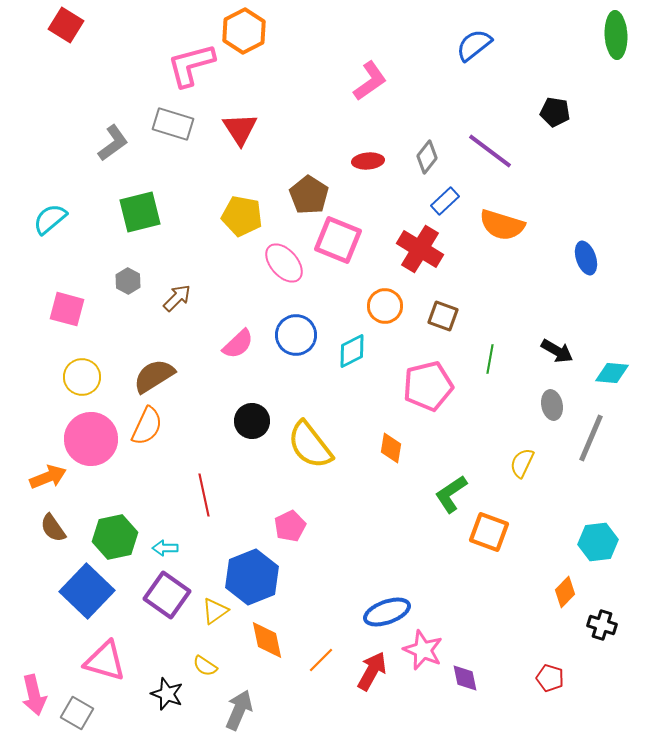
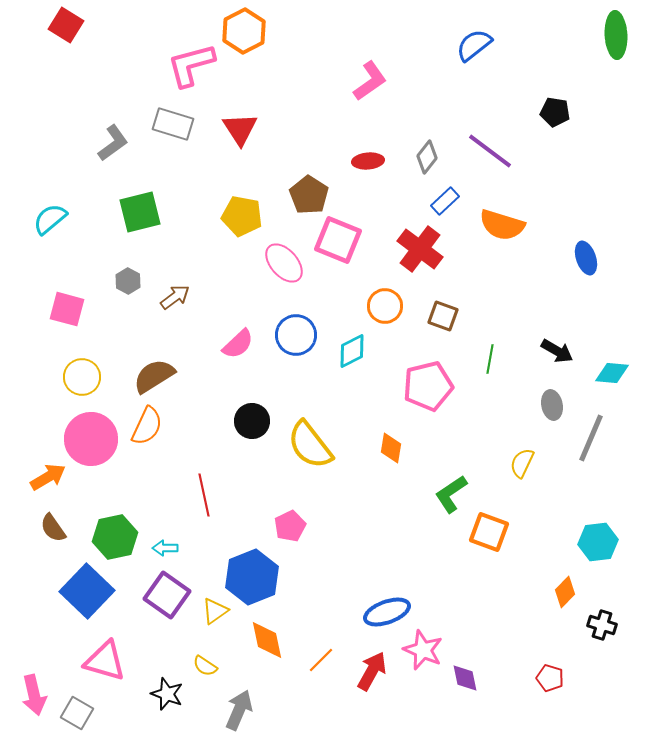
red cross at (420, 249): rotated 6 degrees clockwise
brown arrow at (177, 298): moved 2 px left, 1 px up; rotated 8 degrees clockwise
orange arrow at (48, 477): rotated 9 degrees counterclockwise
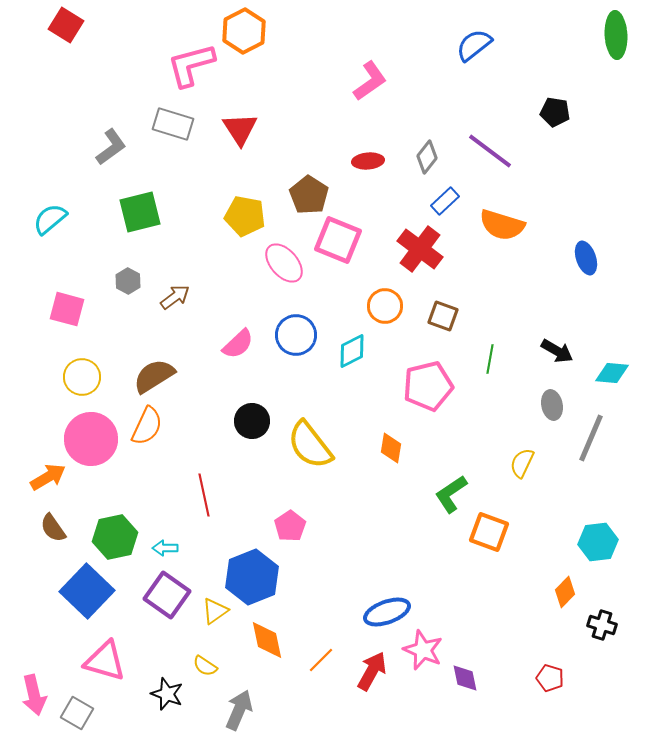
gray L-shape at (113, 143): moved 2 px left, 4 px down
yellow pentagon at (242, 216): moved 3 px right
pink pentagon at (290, 526): rotated 8 degrees counterclockwise
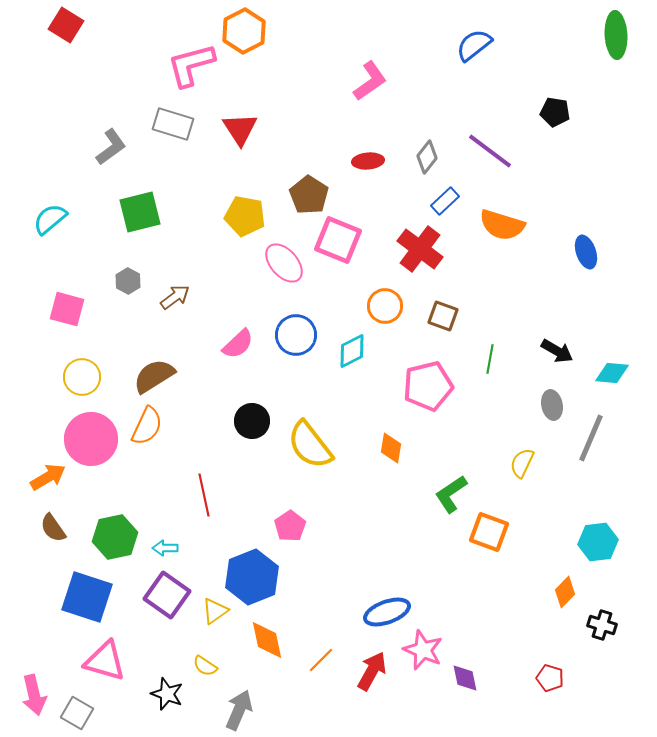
blue ellipse at (586, 258): moved 6 px up
blue square at (87, 591): moved 6 px down; rotated 26 degrees counterclockwise
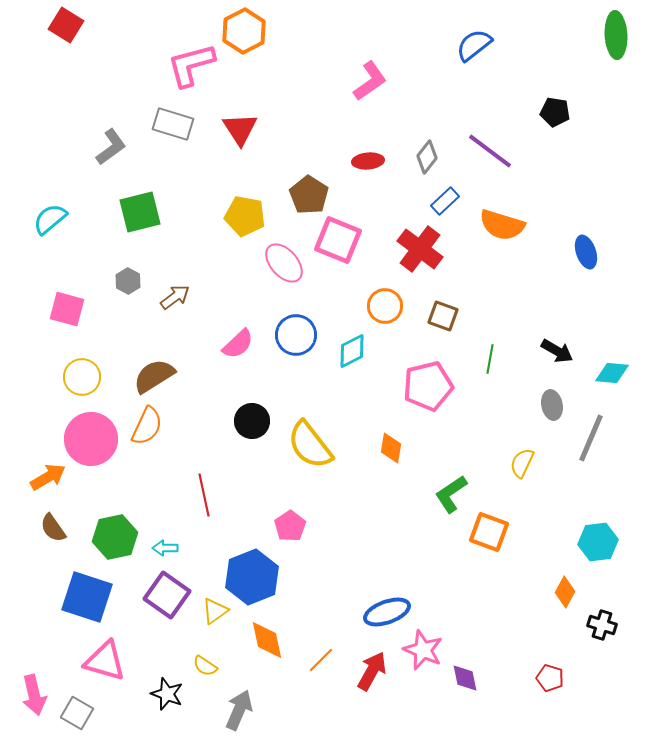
orange diamond at (565, 592): rotated 16 degrees counterclockwise
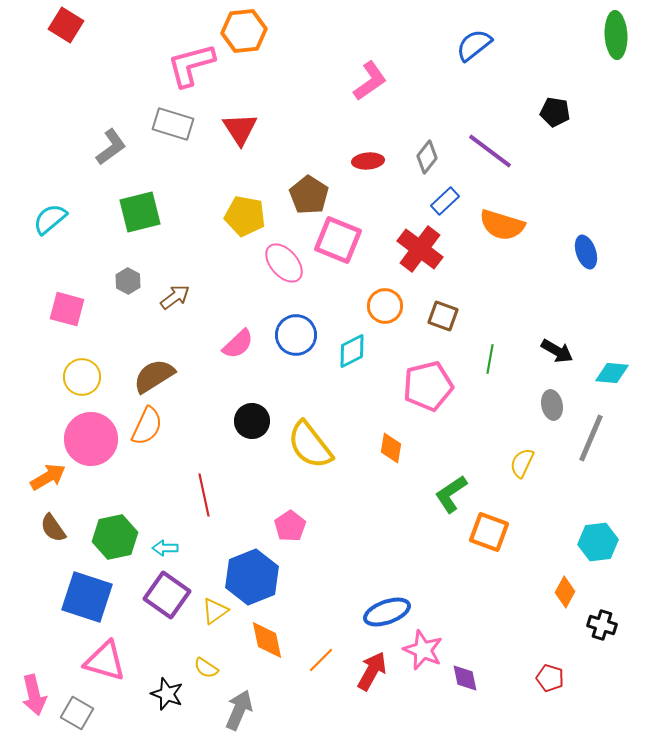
orange hexagon at (244, 31): rotated 21 degrees clockwise
yellow semicircle at (205, 666): moved 1 px right, 2 px down
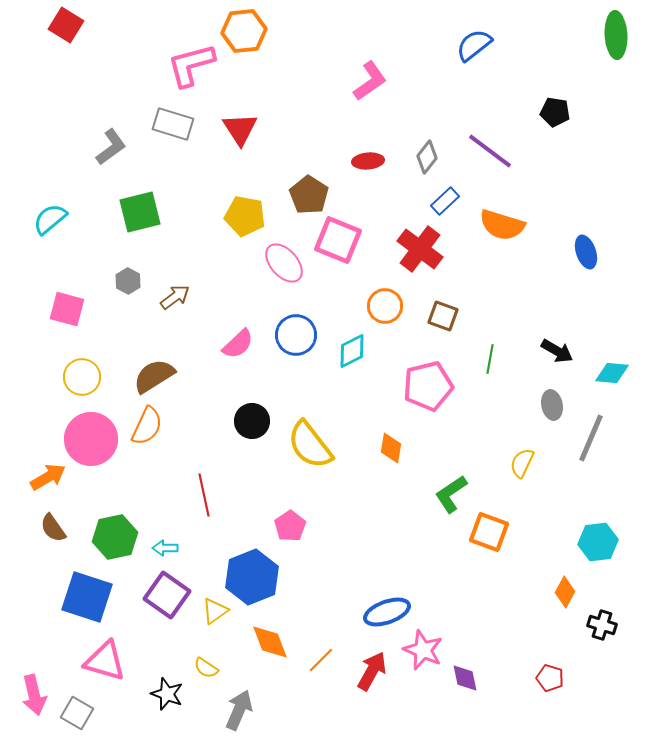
orange diamond at (267, 640): moved 3 px right, 2 px down; rotated 9 degrees counterclockwise
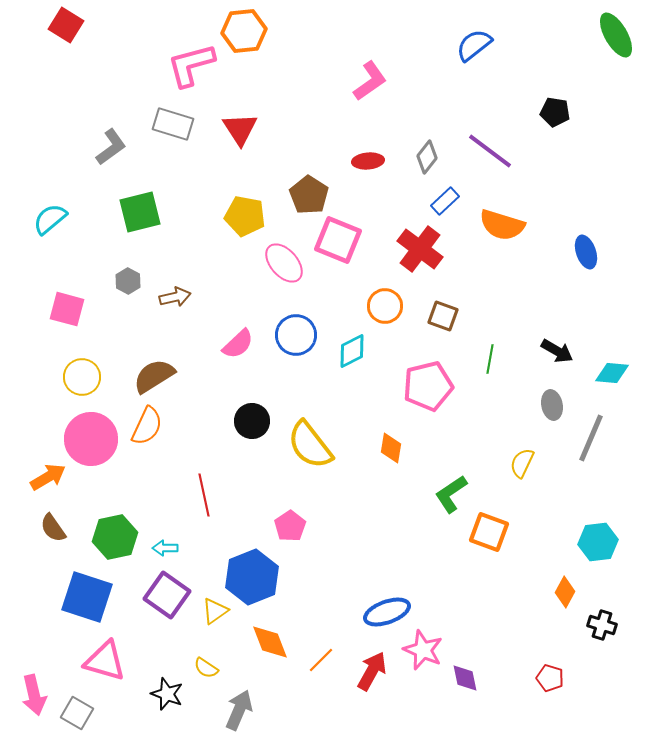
green ellipse at (616, 35): rotated 27 degrees counterclockwise
brown arrow at (175, 297): rotated 24 degrees clockwise
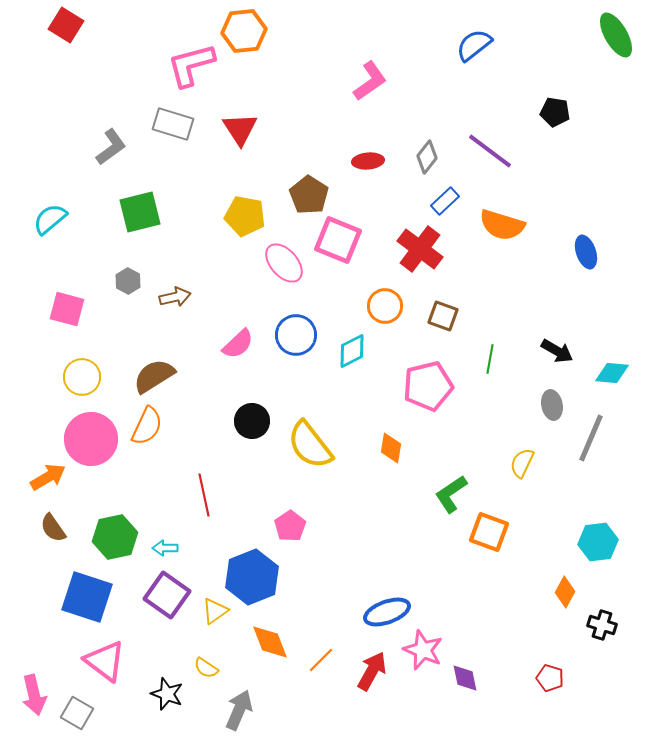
pink triangle at (105, 661): rotated 21 degrees clockwise
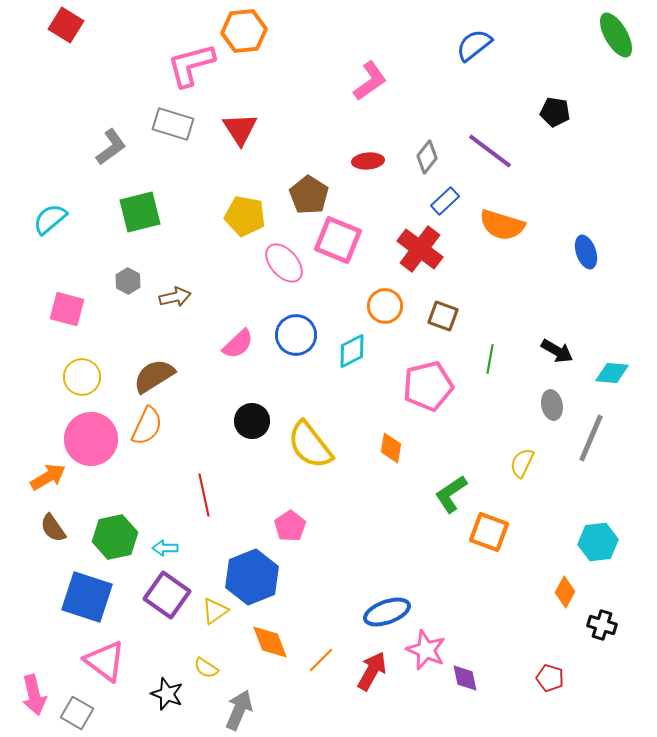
pink star at (423, 650): moved 3 px right
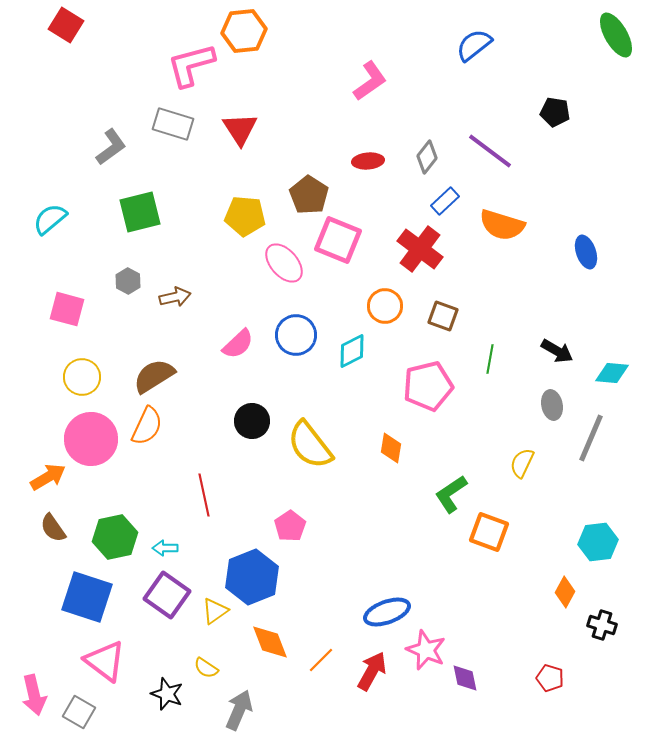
yellow pentagon at (245, 216): rotated 6 degrees counterclockwise
gray square at (77, 713): moved 2 px right, 1 px up
